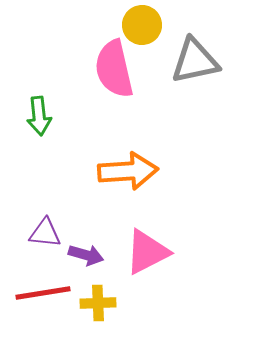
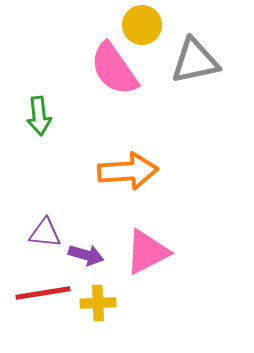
pink semicircle: rotated 22 degrees counterclockwise
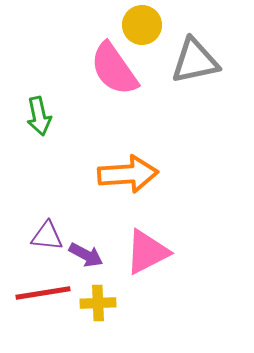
green arrow: rotated 6 degrees counterclockwise
orange arrow: moved 3 px down
purple triangle: moved 2 px right, 3 px down
purple arrow: rotated 12 degrees clockwise
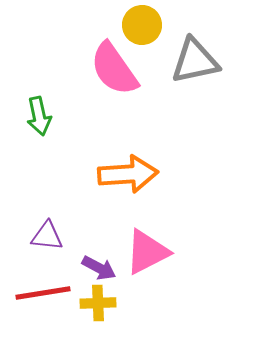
purple arrow: moved 13 px right, 13 px down
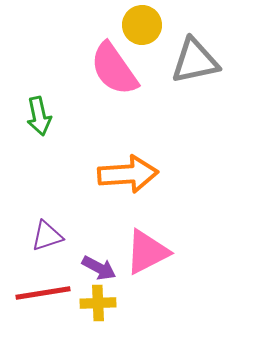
purple triangle: rotated 24 degrees counterclockwise
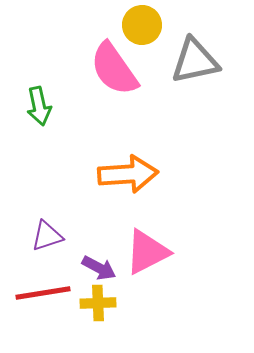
green arrow: moved 10 px up
